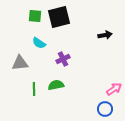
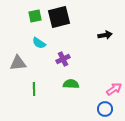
green square: rotated 16 degrees counterclockwise
gray triangle: moved 2 px left
green semicircle: moved 15 px right, 1 px up; rotated 14 degrees clockwise
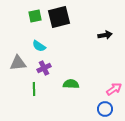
cyan semicircle: moved 3 px down
purple cross: moved 19 px left, 9 px down
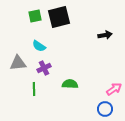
green semicircle: moved 1 px left
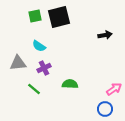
green line: rotated 48 degrees counterclockwise
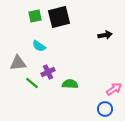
purple cross: moved 4 px right, 4 px down
green line: moved 2 px left, 6 px up
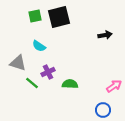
gray triangle: rotated 24 degrees clockwise
pink arrow: moved 3 px up
blue circle: moved 2 px left, 1 px down
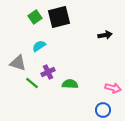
green square: moved 1 px down; rotated 24 degrees counterclockwise
cyan semicircle: rotated 112 degrees clockwise
pink arrow: moved 1 px left, 2 px down; rotated 49 degrees clockwise
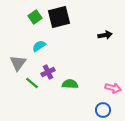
gray triangle: rotated 48 degrees clockwise
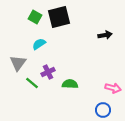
green square: rotated 24 degrees counterclockwise
cyan semicircle: moved 2 px up
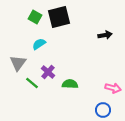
purple cross: rotated 24 degrees counterclockwise
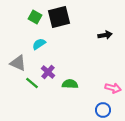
gray triangle: rotated 42 degrees counterclockwise
